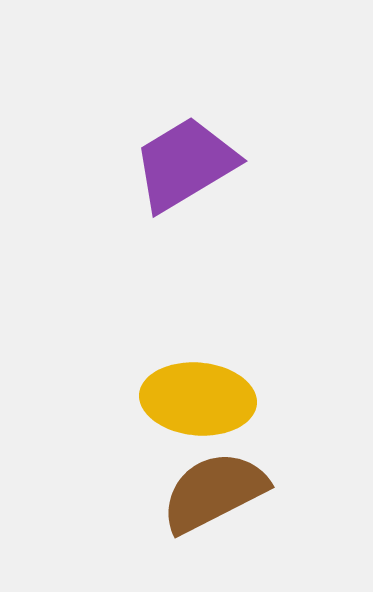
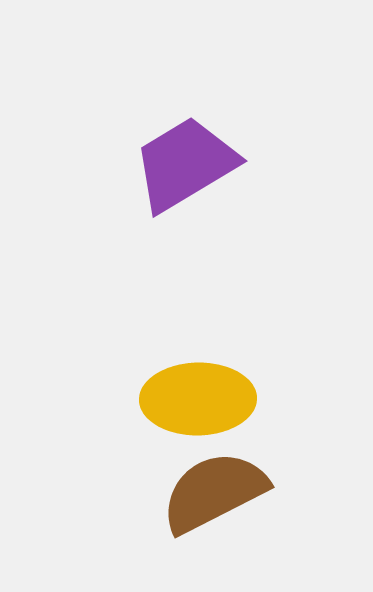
yellow ellipse: rotated 6 degrees counterclockwise
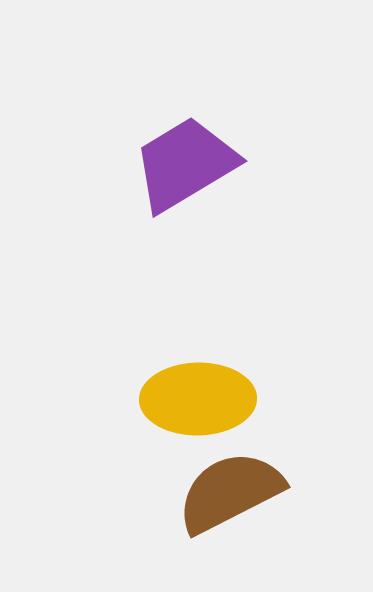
brown semicircle: moved 16 px right
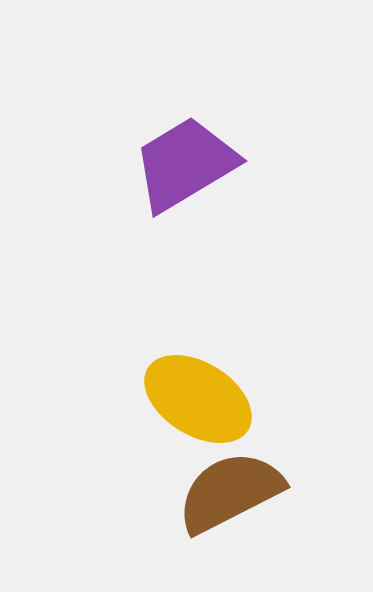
yellow ellipse: rotated 33 degrees clockwise
